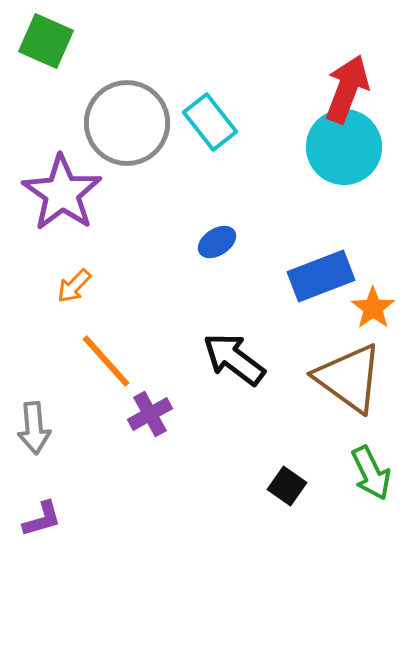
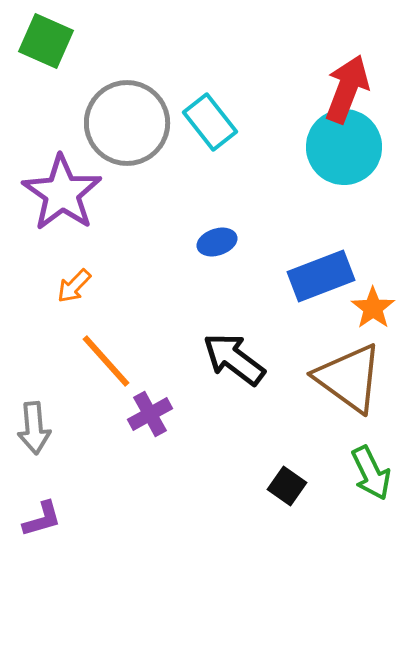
blue ellipse: rotated 15 degrees clockwise
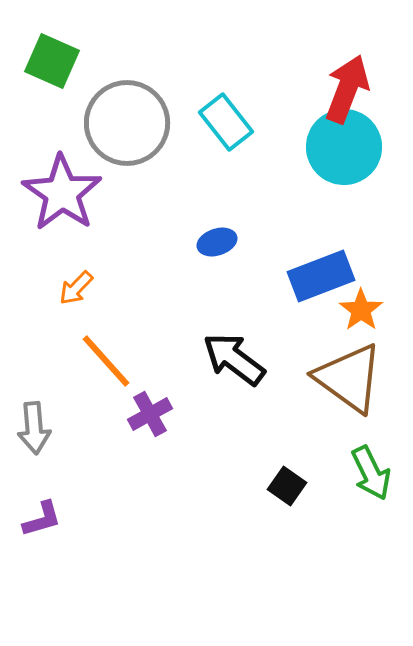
green square: moved 6 px right, 20 px down
cyan rectangle: moved 16 px right
orange arrow: moved 2 px right, 2 px down
orange star: moved 12 px left, 2 px down
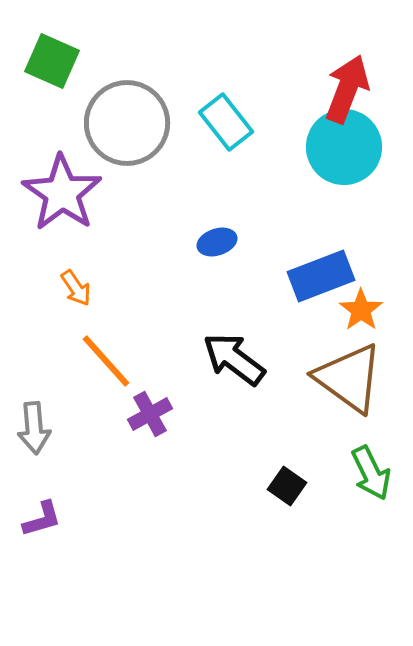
orange arrow: rotated 78 degrees counterclockwise
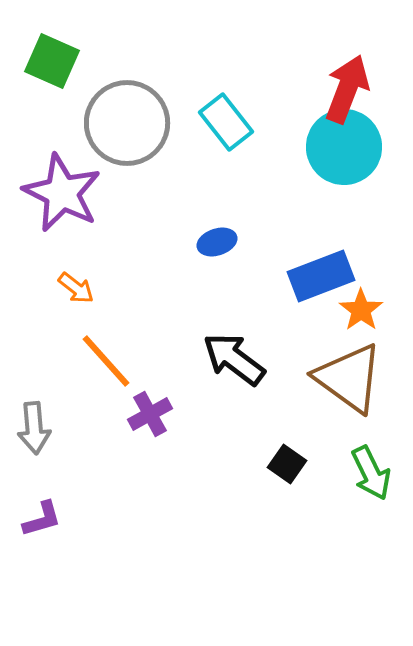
purple star: rotated 8 degrees counterclockwise
orange arrow: rotated 18 degrees counterclockwise
black square: moved 22 px up
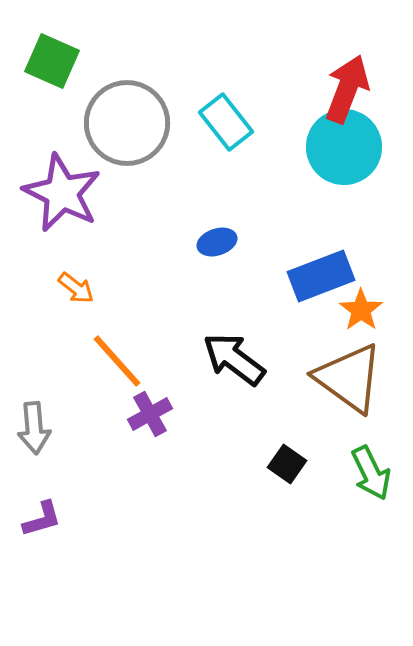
orange line: moved 11 px right
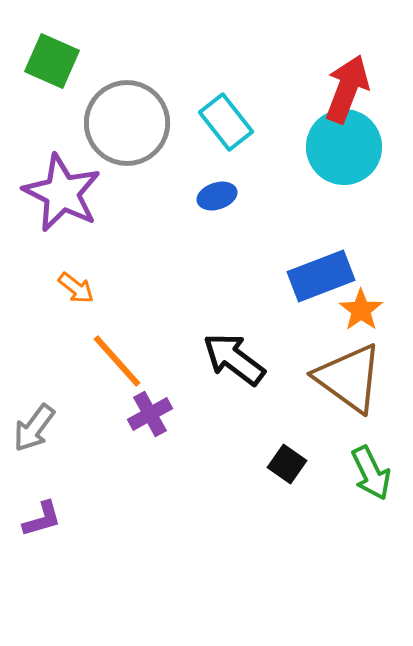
blue ellipse: moved 46 px up
gray arrow: rotated 42 degrees clockwise
